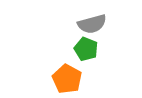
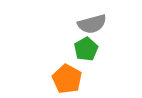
green pentagon: rotated 20 degrees clockwise
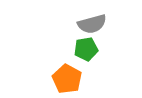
green pentagon: rotated 20 degrees clockwise
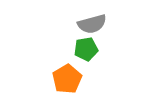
orange pentagon: rotated 12 degrees clockwise
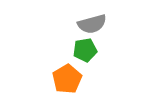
green pentagon: moved 1 px left, 1 px down
